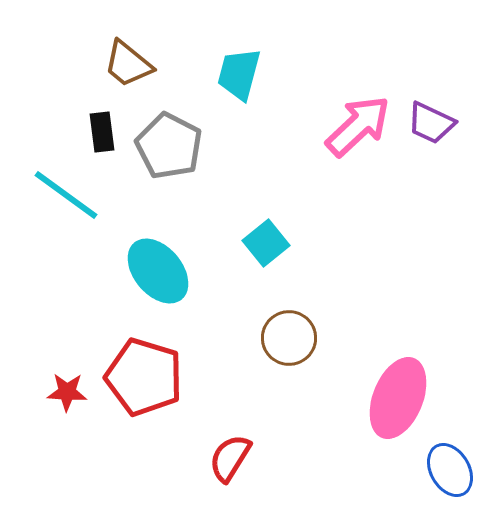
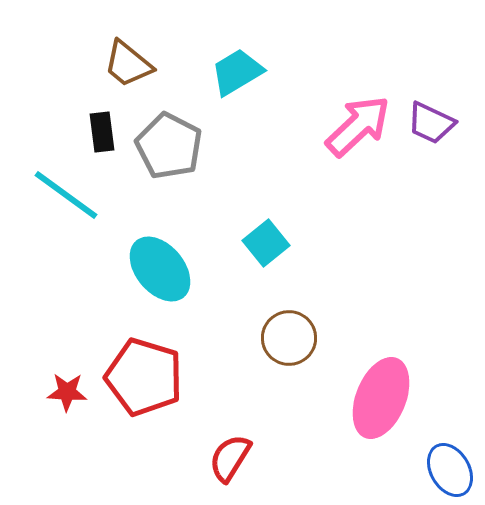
cyan trapezoid: moved 2 px left, 2 px up; rotated 44 degrees clockwise
cyan ellipse: moved 2 px right, 2 px up
pink ellipse: moved 17 px left
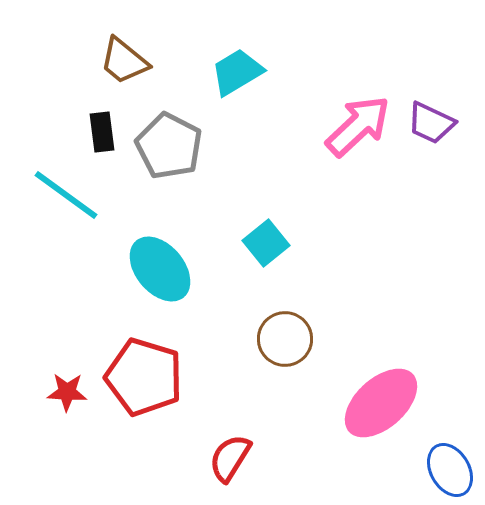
brown trapezoid: moved 4 px left, 3 px up
brown circle: moved 4 px left, 1 px down
pink ellipse: moved 5 px down; rotated 26 degrees clockwise
